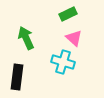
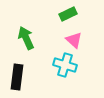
pink triangle: moved 2 px down
cyan cross: moved 2 px right, 3 px down
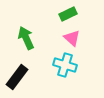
pink triangle: moved 2 px left, 2 px up
black rectangle: rotated 30 degrees clockwise
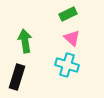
green arrow: moved 1 px left, 3 px down; rotated 15 degrees clockwise
cyan cross: moved 2 px right
black rectangle: rotated 20 degrees counterclockwise
